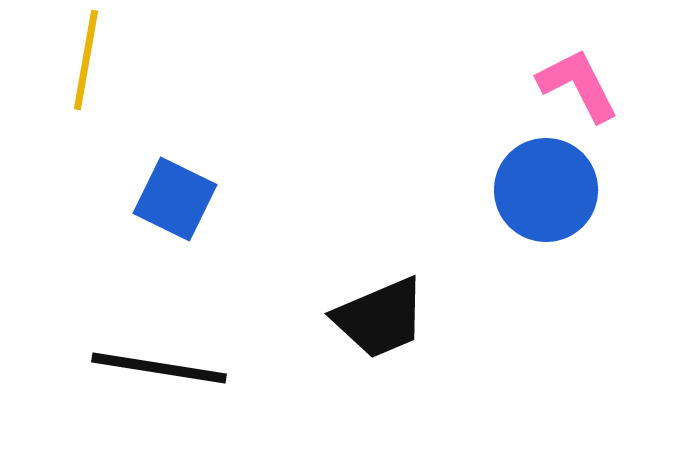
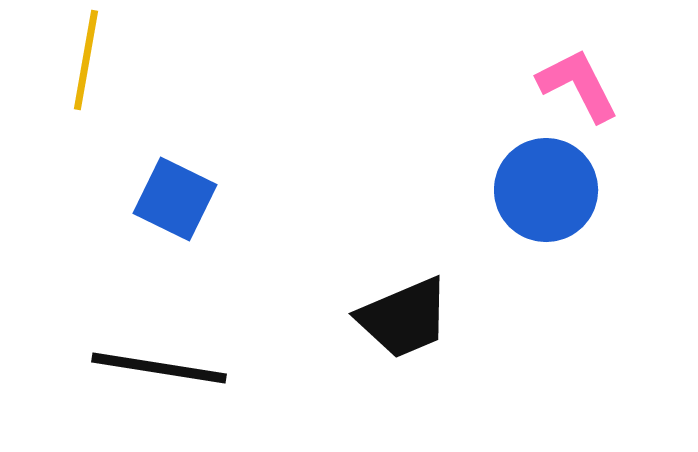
black trapezoid: moved 24 px right
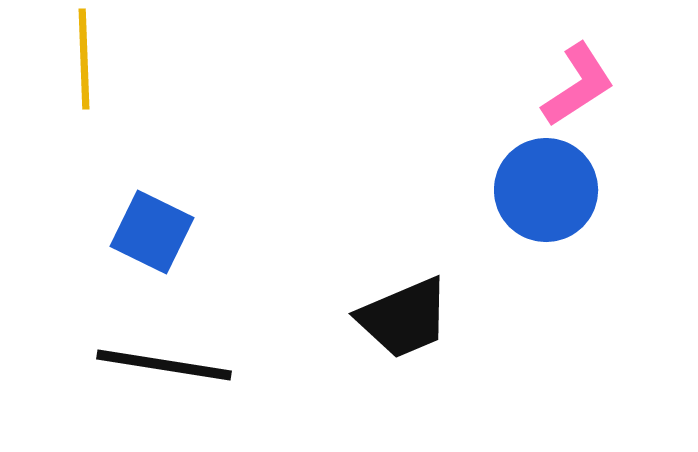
yellow line: moved 2 px left, 1 px up; rotated 12 degrees counterclockwise
pink L-shape: rotated 84 degrees clockwise
blue square: moved 23 px left, 33 px down
black line: moved 5 px right, 3 px up
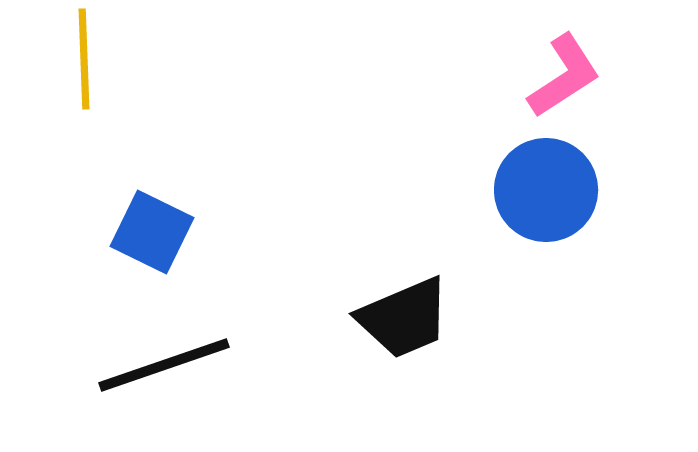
pink L-shape: moved 14 px left, 9 px up
black line: rotated 28 degrees counterclockwise
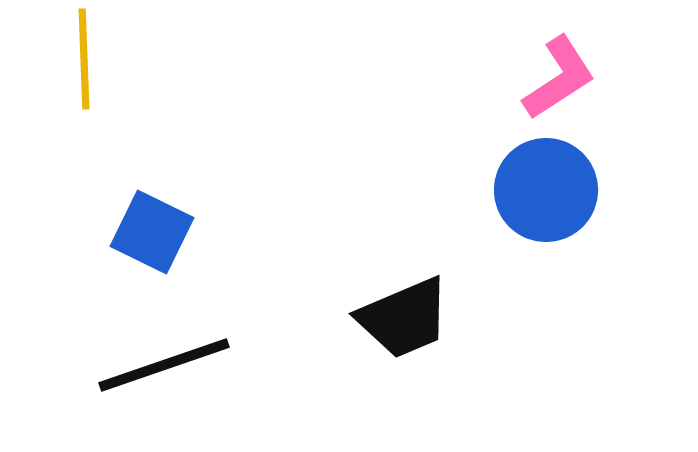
pink L-shape: moved 5 px left, 2 px down
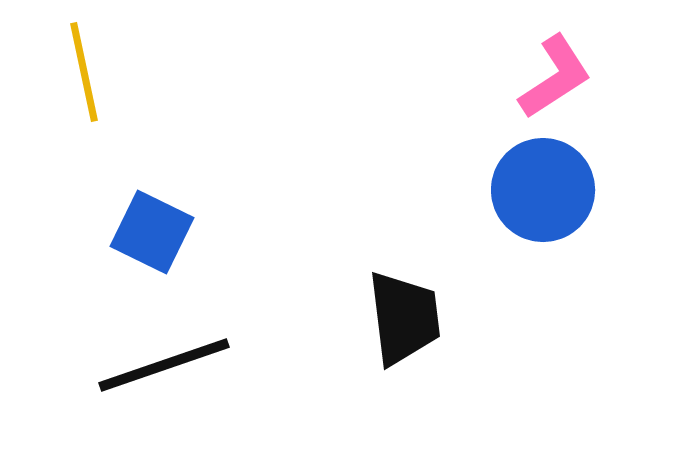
yellow line: moved 13 px down; rotated 10 degrees counterclockwise
pink L-shape: moved 4 px left, 1 px up
blue circle: moved 3 px left
black trapezoid: rotated 74 degrees counterclockwise
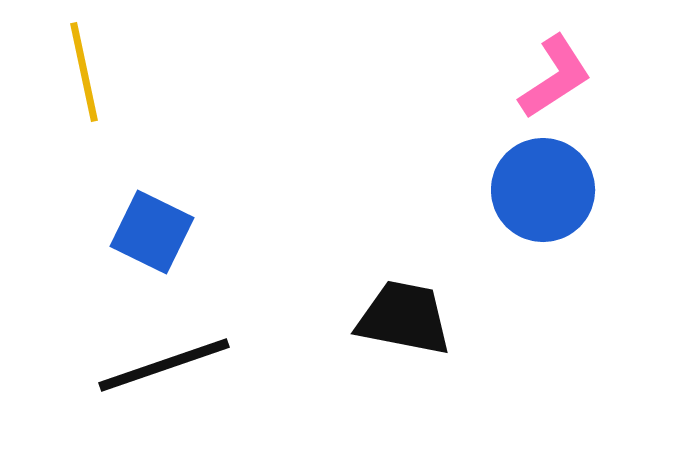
black trapezoid: rotated 72 degrees counterclockwise
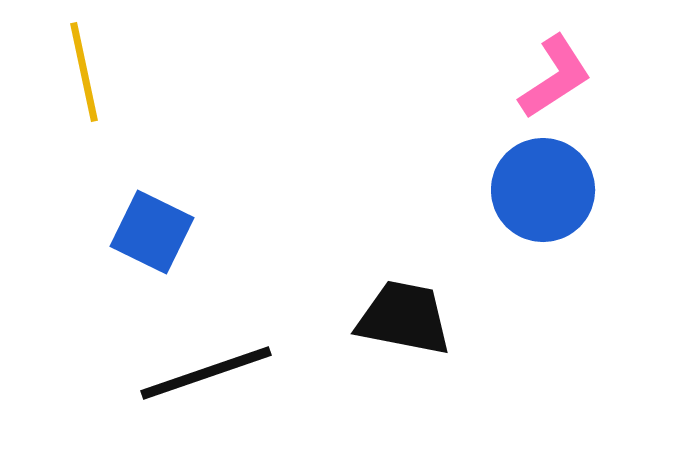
black line: moved 42 px right, 8 px down
